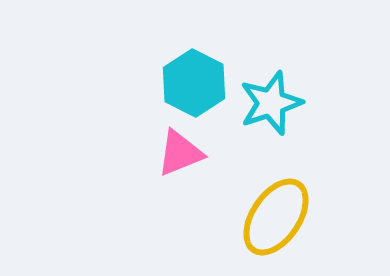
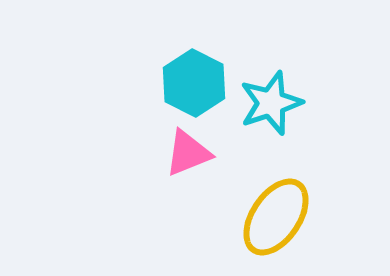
pink triangle: moved 8 px right
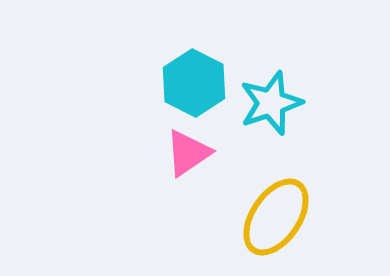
pink triangle: rotated 12 degrees counterclockwise
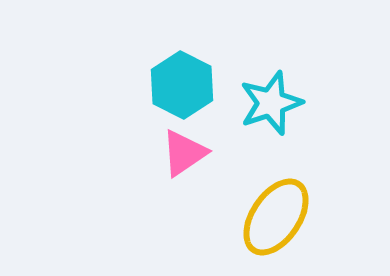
cyan hexagon: moved 12 px left, 2 px down
pink triangle: moved 4 px left
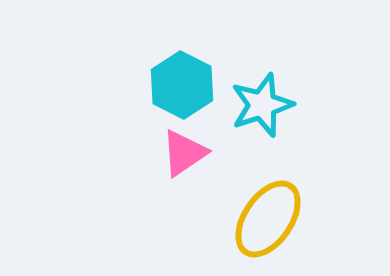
cyan star: moved 9 px left, 2 px down
yellow ellipse: moved 8 px left, 2 px down
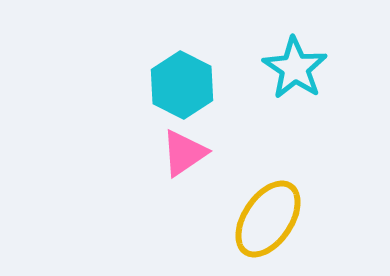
cyan star: moved 33 px right, 37 px up; rotated 20 degrees counterclockwise
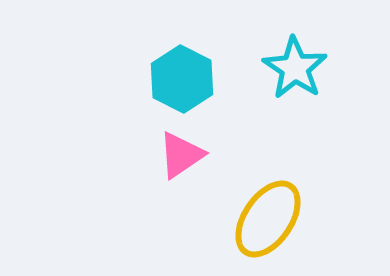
cyan hexagon: moved 6 px up
pink triangle: moved 3 px left, 2 px down
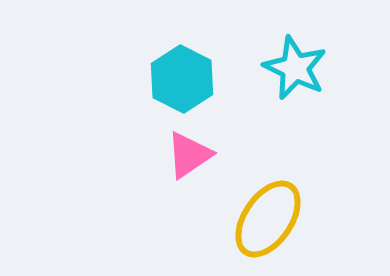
cyan star: rotated 8 degrees counterclockwise
pink triangle: moved 8 px right
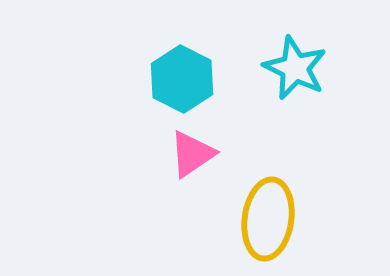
pink triangle: moved 3 px right, 1 px up
yellow ellipse: rotated 26 degrees counterclockwise
